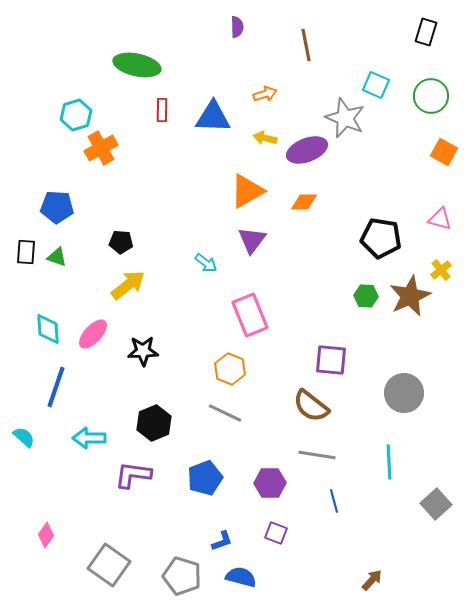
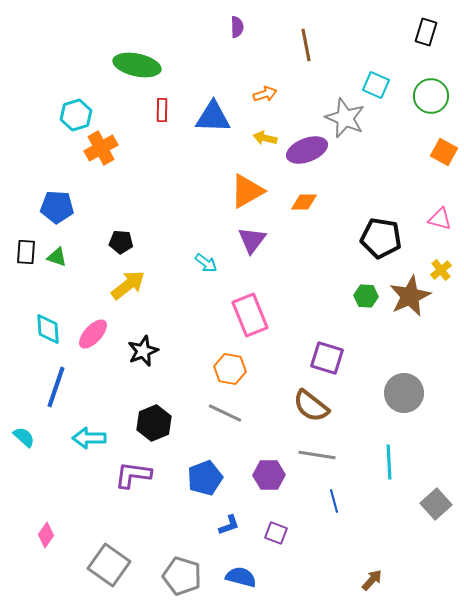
black star at (143, 351): rotated 20 degrees counterclockwise
purple square at (331, 360): moved 4 px left, 2 px up; rotated 12 degrees clockwise
orange hexagon at (230, 369): rotated 12 degrees counterclockwise
purple hexagon at (270, 483): moved 1 px left, 8 px up
blue L-shape at (222, 541): moved 7 px right, 16 px up
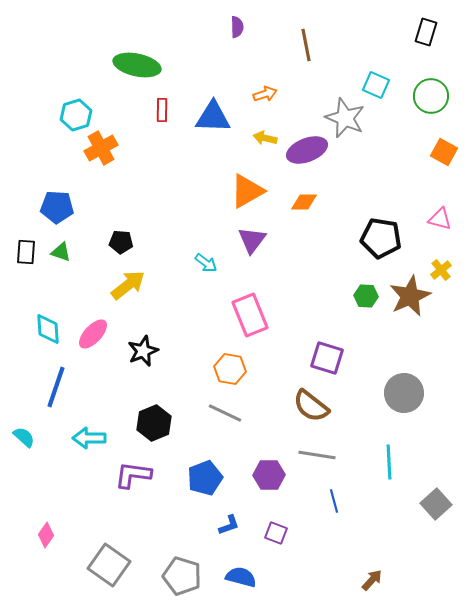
green triangle at (57, 257): moved 4 px right, 5 px up
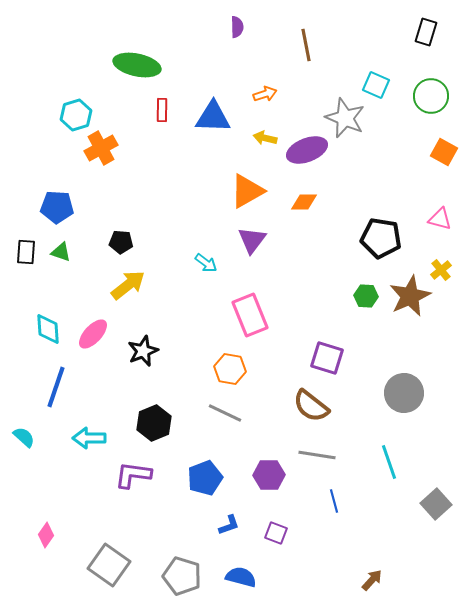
cyan line at (389, 462): rotated 16 degrees counterclockwise
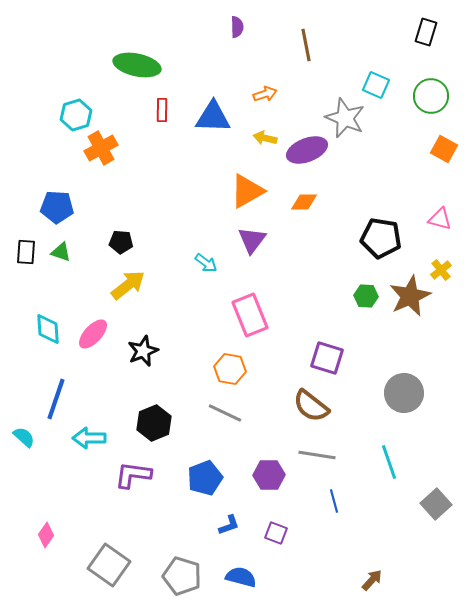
orange square at (444, 152): moved 3 px up
blue line at (56, 387): moved 12 px down
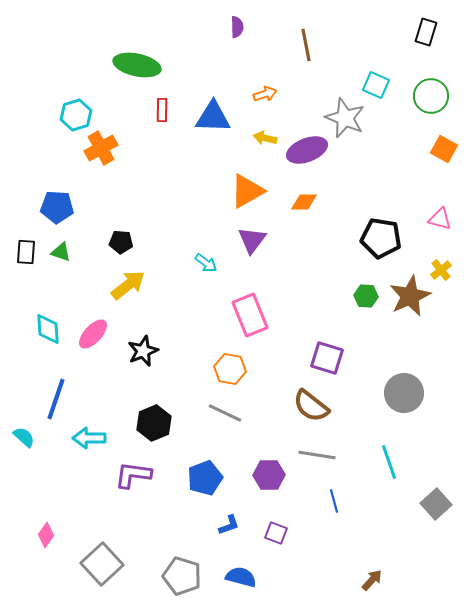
gray square at (109, 565): moved 7 px left, 1 px up; rotated 12 degrees clockwise
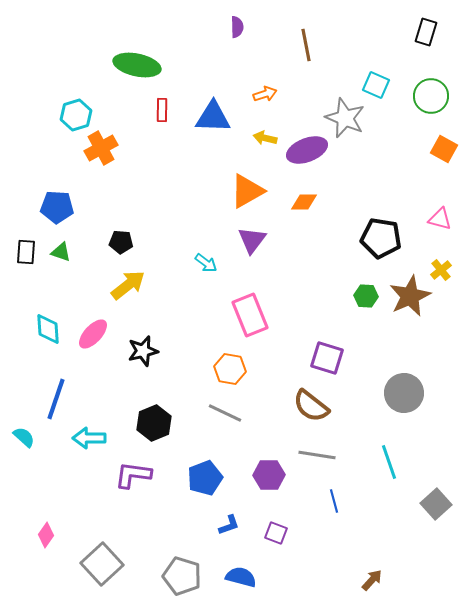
black star at (143, 351): rotated 8 degrees clockwise
